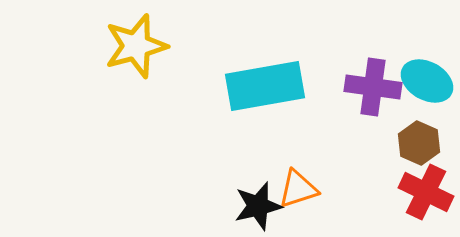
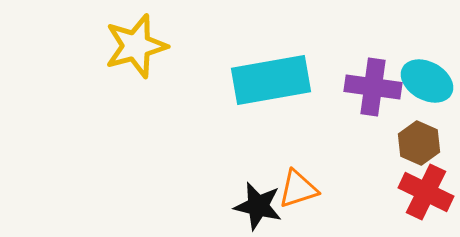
cyan rectangle: moved 6 px right, 6 px up
black star: rotated 27 degrees clockwise
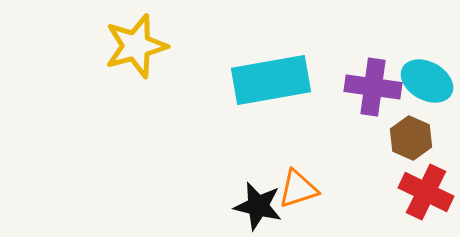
brown hexagon: moved 8 px left, 5 px up
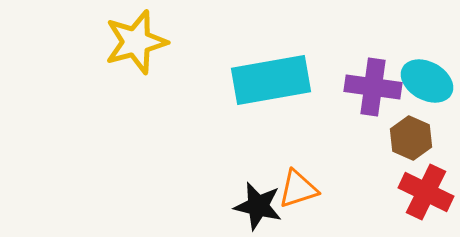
yellow star: moved 4 px up
